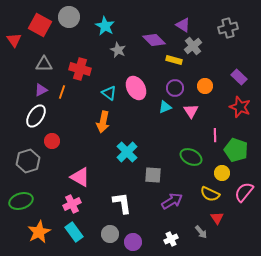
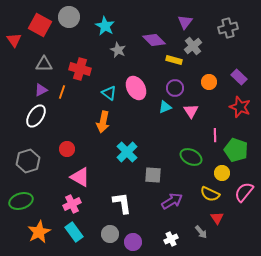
purple triangle at (183, 25): moved 2 px right, 3 px up; rotated 35 degrees clockwise
orange circle at (205, 86): moved 4 px right, 4 px up
red circle at (52, 141): moved 15 px right, 8 px down
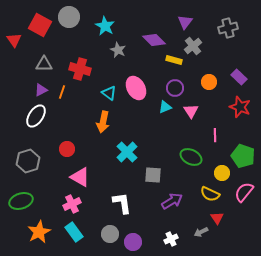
green pentagon at (236, 150): moved 7 px right, 6 px down
gray arrow at (201, 232): rotated 104 degrees clockwise
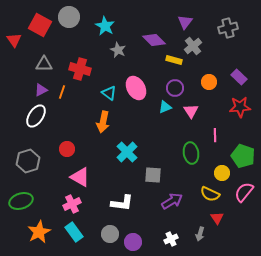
red star at (240, 107): rotated 25 degrees counterclockwise
green ellipse at (191, 157): moved 4 px up; rotated 55 degrees clockwise
white L-shape at (122, 203): rotated 105 degrees clockwise
gray arrow at (201, 232): moved 1 px left, 2 px down; rotated 48 degrees counterclockwise
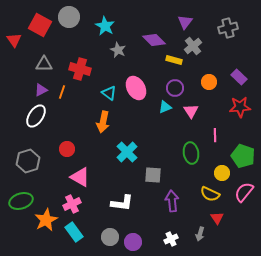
purple arrow at (172, 201): rotated 65 degrees counterclockwise
orange star at (39, 232): moved 7 px right, 12 px up
gray circle at (110, 234): moved 3 px down
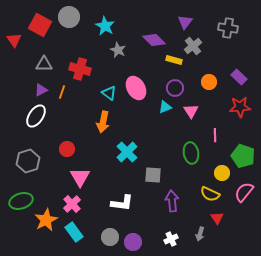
gray cross at (228, 28): rotated 24 degrees clockwise
pink triangle at (80, 177): rotated 30 degrees clockwise
pink cross at (72, 204): rotated 18 degrees counterclockwise
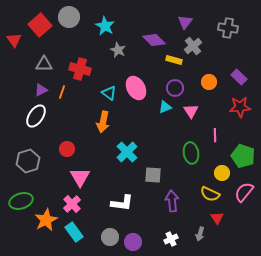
red square at (40, 25): rotated 20 degrees clockwise
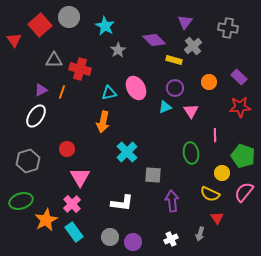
gray star at (118, 50): rotated 14 degrees clockwise
gray triangle at (44, 64): moved 10 px right, 4 px up
cyan triangle at (109, 93): rotated 49 degrees counterclockwise
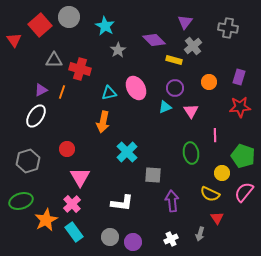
purple rectangle at (239, 77): rotated 63 degrees clockwise
